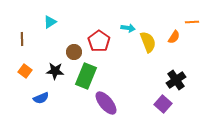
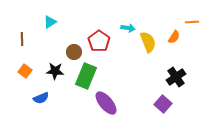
black cross: moved 3 px up
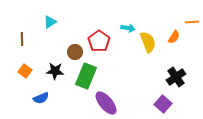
brown circle: moved 1 px right
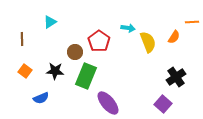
purple ellipse: moved 2 px right
